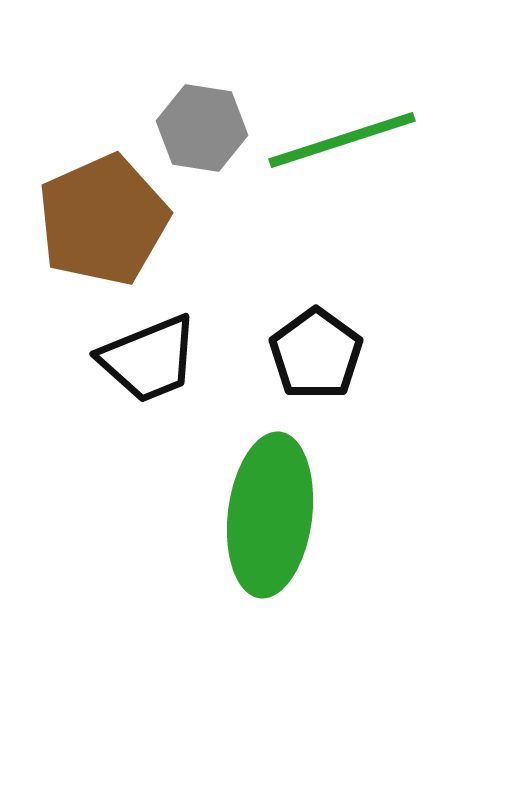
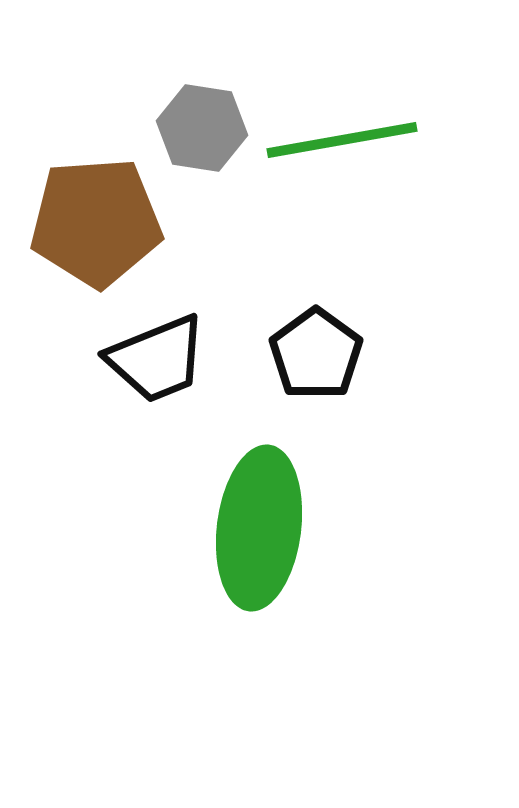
green line: rotated 8 degrees clockwise
brown pentagon: moved 7 px left, 2 px down; rotated 20 degrees clockwise
black trapezoid: moved 8 px right
green ellipse: moved 11 px left, 13 px down
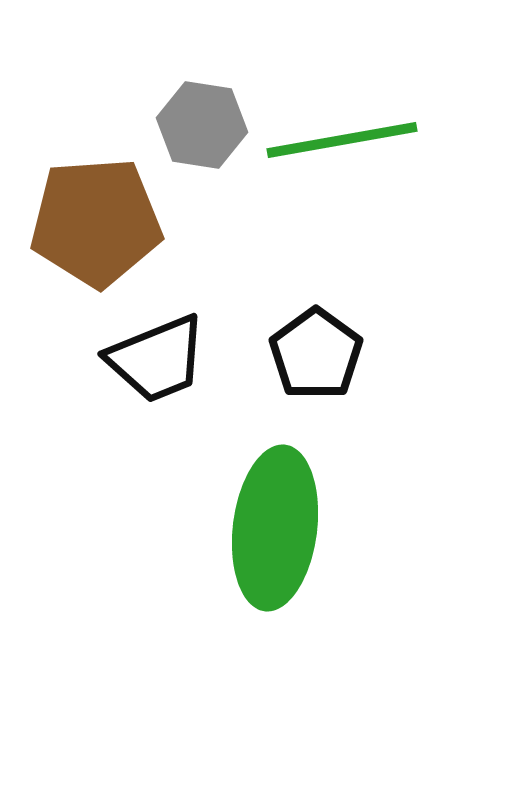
gray hexagon: moved 3 px up
green ellipse: moved 16 px right
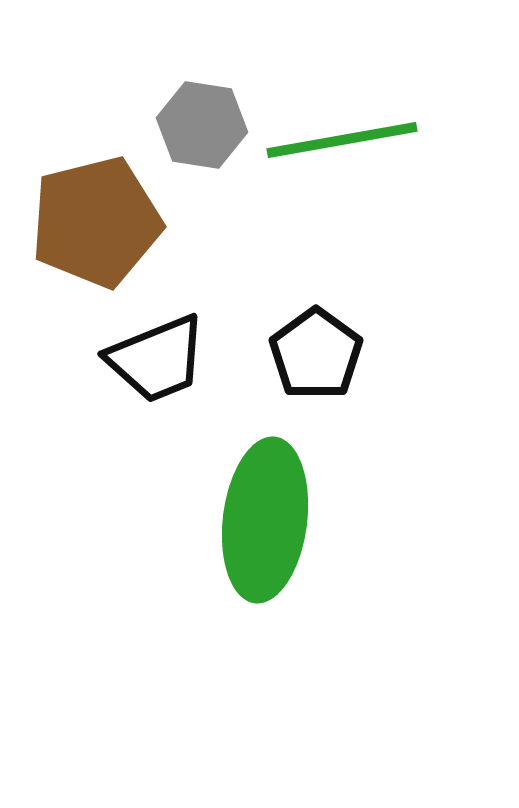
brown pentagon: rotated 10 degrees counterclockwise
green ellipse: moved 10 px left, 8 px up
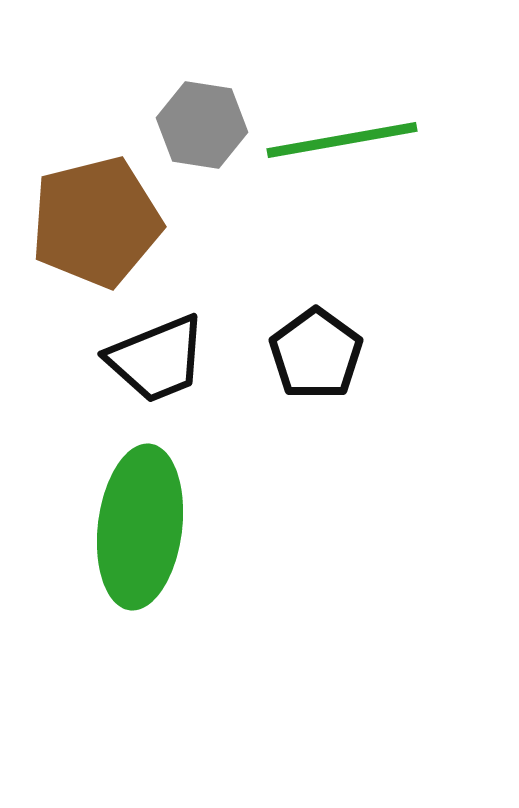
green ellipse: moved 125 px left, 7 px down
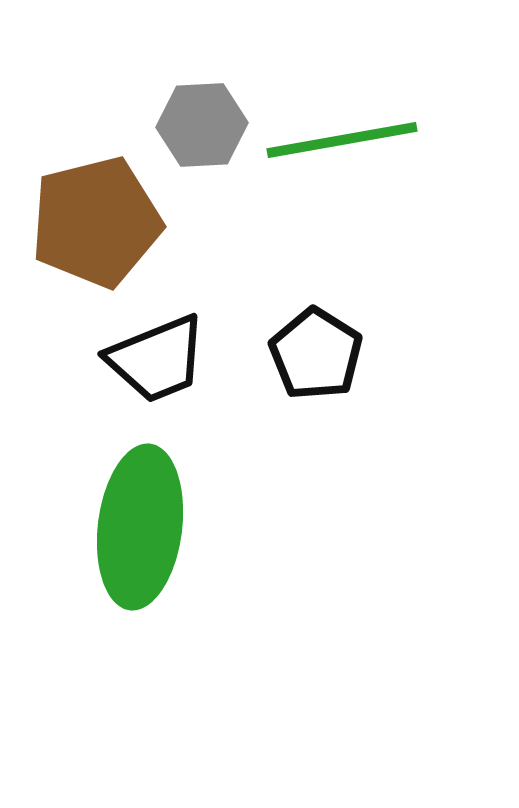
gray hexagon: rotated 12 degrees counterclockwise
black pentagon: rotated 4 degrees counterclockwise
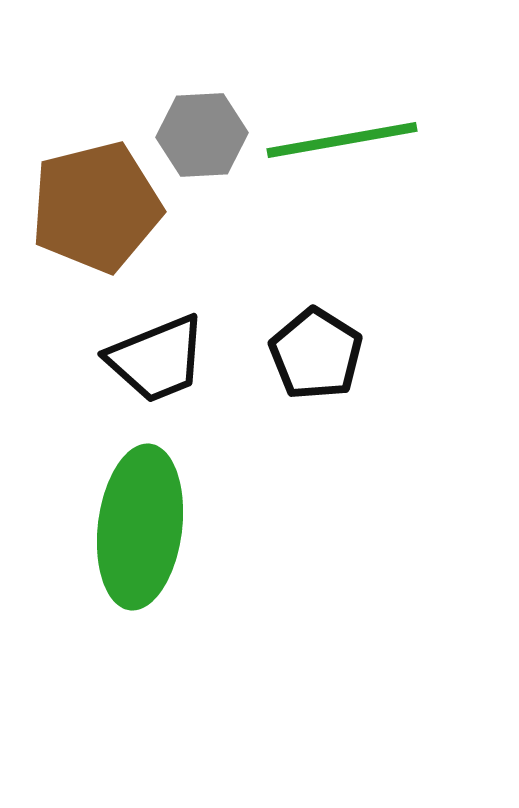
gray hexagon: moved 10 px down
brown pentagon: moved 15 px up
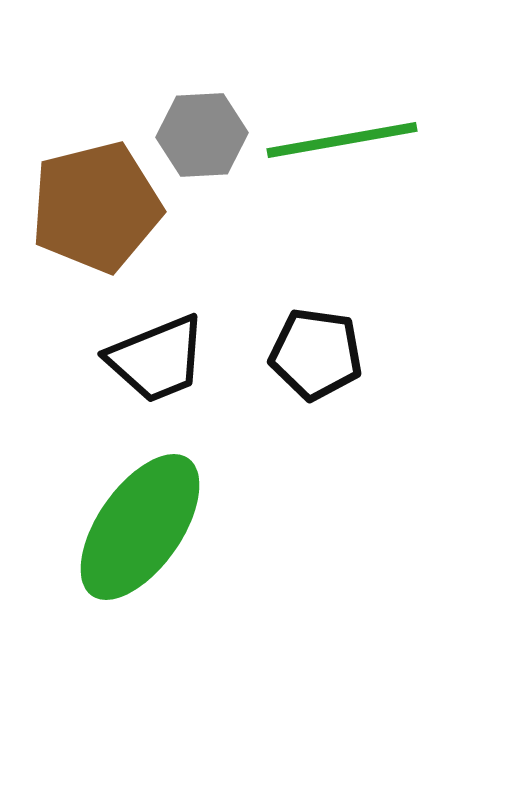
black pentagon: rotated 24 degrees counterclockwise
green ellipse: rotated 28 degrees clockwise
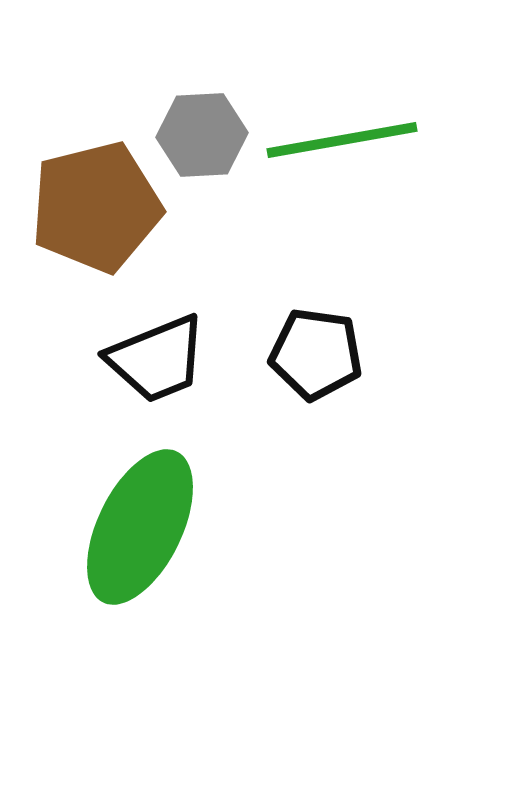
green ellipse: rotated 9 degrees counterclockwise
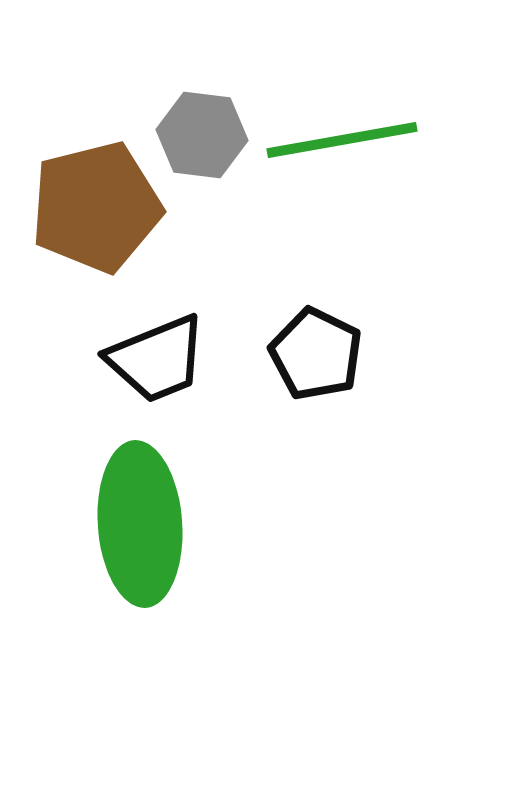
gray hexagon: rotated 10 degrees clockwise
black pentagon: rotated 18 degrees clockwise
green ellipse: moved 3 px up; rotated 30 degrees counterclockwise
